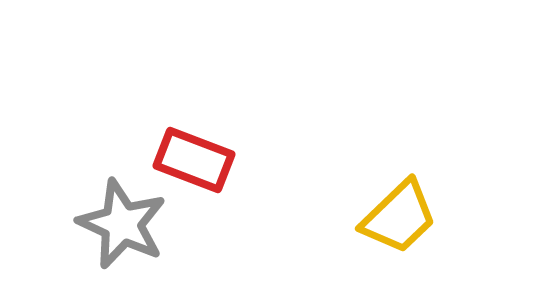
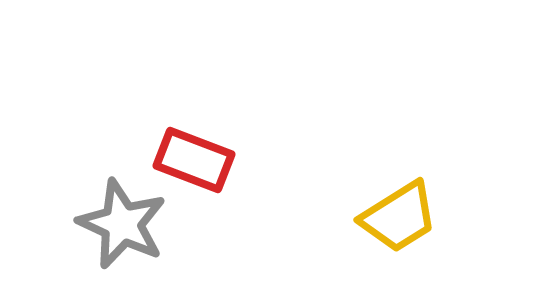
yellow trapezoid: rotated 12 degrees clockwise
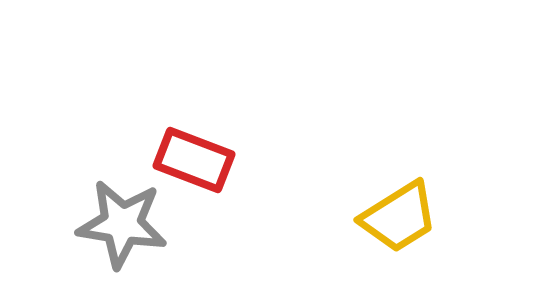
gray star: rotated 16 degrees counterclockwise
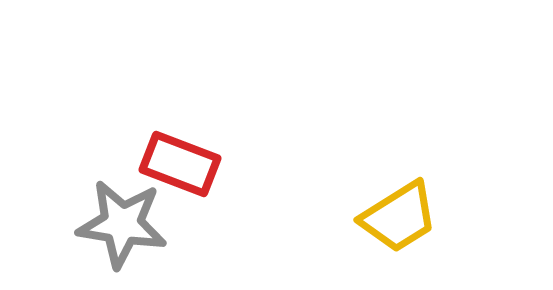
red rectangle: moved 14 px left, 4 px down
